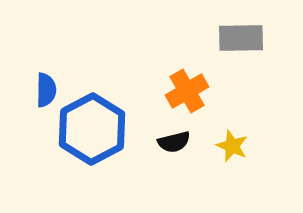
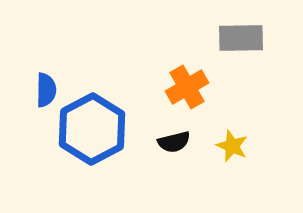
orange cross: moved 4 px up
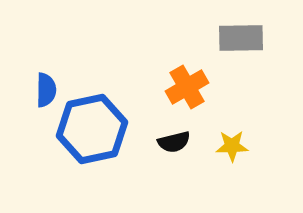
blue hexagon: rotated 16 degrees clockwise
yellow star: rotated 24 degrees counterclockwise
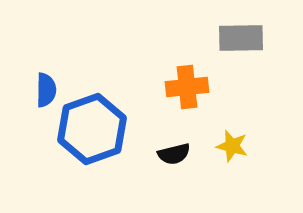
orange cross: rotated 24 degrees clockwise
blue hexagon: rotated 8 degrees counterclockwise
black semicircle: moved 12 px down
yellow star: rotated 16 degrees clockwise
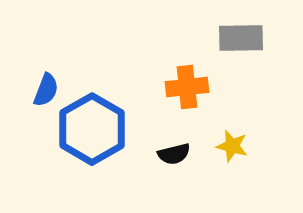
blue semicircle: rotated 20 degrees clockwise
blue hexagon: rotated 10 degrees counterclockwise
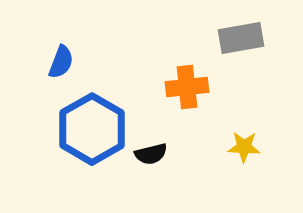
gray rectangle: rotated 9 degrees counterclockwise
blue semicircle: moved 15 px right, 28 px up
yellow star: moved 12 px right, 1 px down; rotated 12 degrees counterclockwise
black semicircle: moved 23 px left
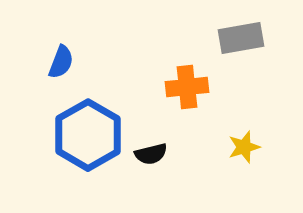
blue hexagon: moved 4 px left, 6 px down
yellow star: rotated 20 degrees counterclockwise
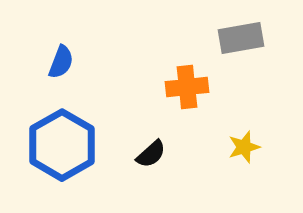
blue hexagon: moved 26 px left, 10 px down
black semicircle: rotated 28 degrees counterclockwise
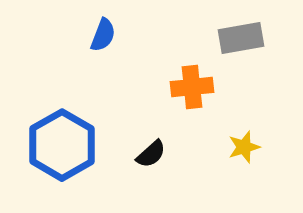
blue semicircle: moved 42 px right, 27 px up
orange cross: moved 5 px right
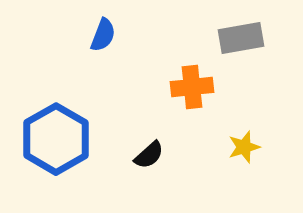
blue hexagon: moved 6 px left, 6 px up
black semicircle: moved 2 px left, 1 px down
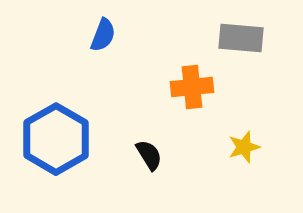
gray rectangle: rotated 15 degrees clockwise
black semicircle: rotated 80 degrees counterclockwise
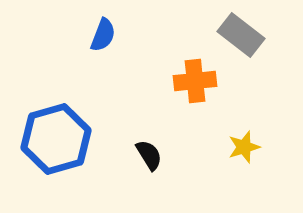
gray rectangle: moved 3 px up; rotated 33 degrees clockwise
orange cross: moved 3 px right, 6 px up
blue hexagon: rotated 14 degrees clockwise
